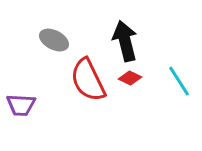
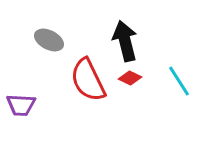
gray ellipse: moved 5 px left
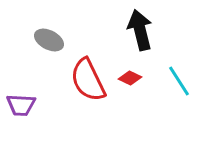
black arrow: moved 15 px right, 11 px up
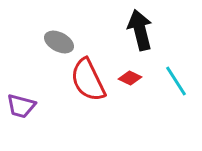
gray ellipse: moved 10 px right, 2 px down
cyan line: moved 3 px left
purple trapezoid: moved 1 px down; rotated 12 degrees clockwise
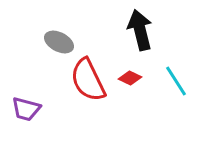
purple trapezoid: moved 5 px right, 3 px down
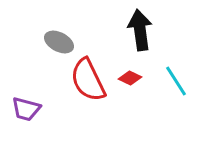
black arrow: rotated 6 degrees clockwise
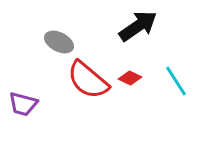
black arrow: moved 2 px left, 4 px up; rotated 63 degrees clockwise
red semicircle: rotated 24 degrees counterclockwise
purple trapezoid: moved 3 px left, 5 px up
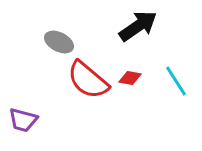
red diamond: rotated 15 degrees counterclockwise
purple trapezoid: moved 16 px down
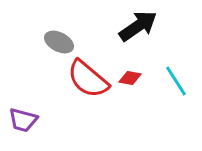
red semicircle: moved 1 px up
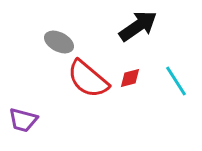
red diamond: rotated 25 degrees counterclockwise
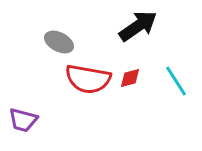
red semicircle: rotated 30 degrees counterclockwise
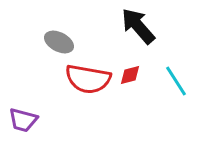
black arrow: rotated 96 degrees counterclockwise
red diamond: moved 3 px up
